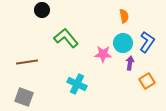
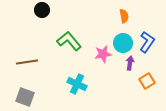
green L-shape: moved 3 px right, 3 px down
pink star: rotated 12 degrees counterclockwise
gray square: moved 1 px right
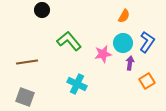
orange semicircle: rotated 40 degrees clockwise
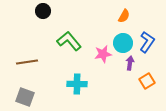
black circle: moved 1 px right, 1 px down
cyan cross: rotated 24 degrees counterclockwise
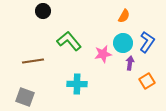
brown line: moved 6 px right, 1 px up
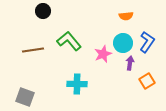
orange semicircle: moved 2 px right; rotated 56 degrees clockwise
pink star: rotated 12 degrees counterclockwise
brown line: moved 11 px up
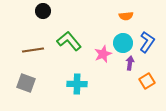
gray square: moved 1 px right, 14 px up
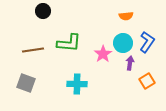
green L-shape: moved 2 px down; rotated 135 degrees clockwise
pink star: rotated 12 degrees counterclockwise
